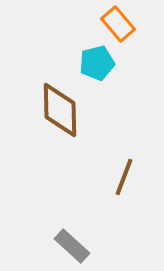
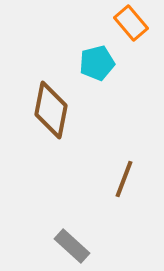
orange rectangle: moved 13 px right, 1 px up
brown diamond: moved 9 px left; rotated 12 degrees clockwise
brown line: moved 2 px down
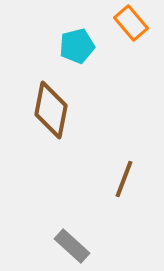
cyan pentagon: moved 20 px left, 17 px up
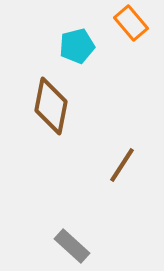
brown diamond: moved 4 px up
brown line: moved 2 px left, 14 px up; rotated 12 degrees clockwise
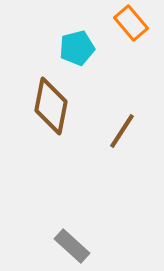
cyan pentagon: moved 2 px down
brown line: moved 34 px up
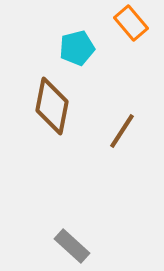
brown diamond: moved 1 px right
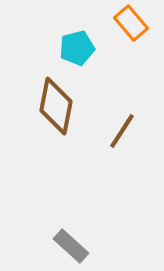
brown diamond: moved 4 px right
gray rectangle: moved 1 px left
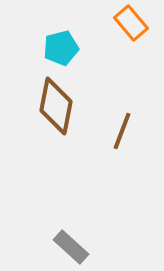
cyan pentagon: moved 16 px left
brown line: rotated 12 degrees counterclockwise
gray rectangle: moved 1 px down
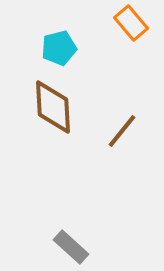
cyan pentagon: moved 2 px left
brown diamond: moved 3 px left, 1 px down; rotated 14 degrees counterclockwise
brown line: rotated 18 degrees clockwise
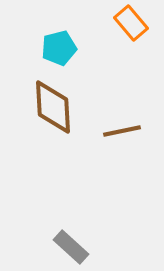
brown line: rotated 39 degrees clockwise
